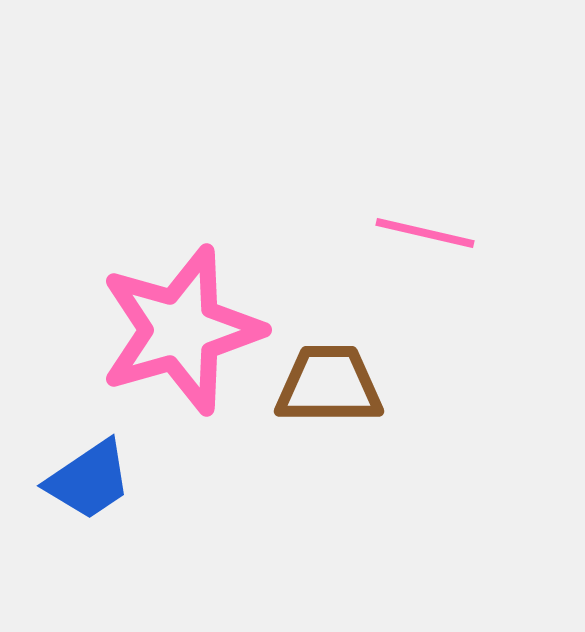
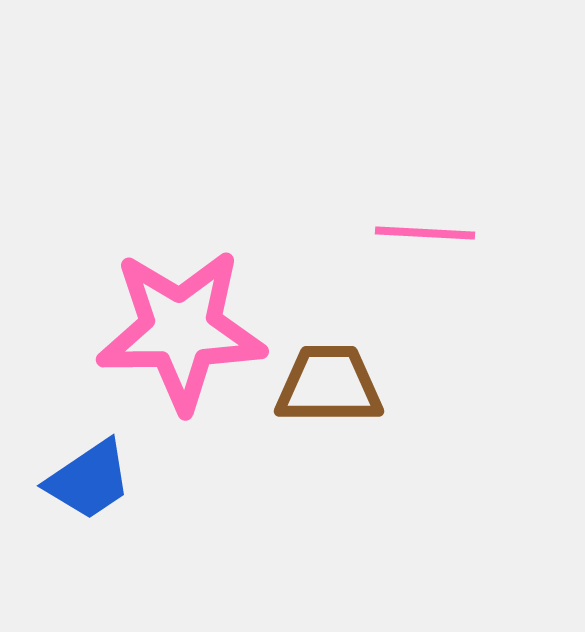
pink line: rotated 10 degrees counterclockwise
pink star: rotated 15 degrees clockwise
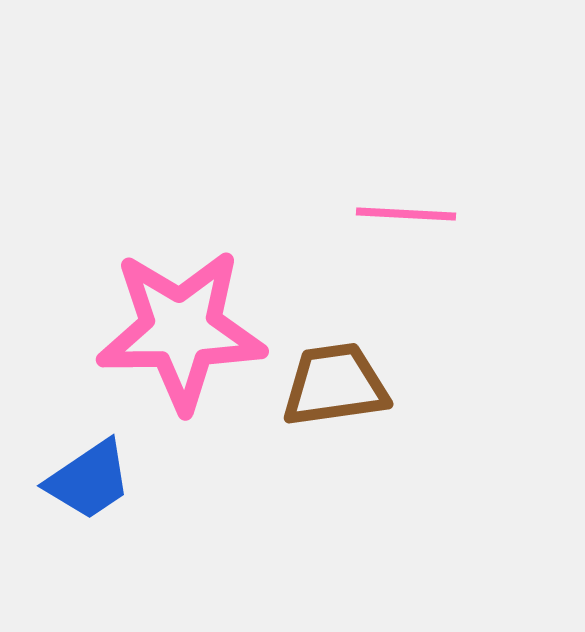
pink line: moved 19 px left, 19 px up
brown trapezoid: moved 6 px right; rotated 8 degrees counterclockwise
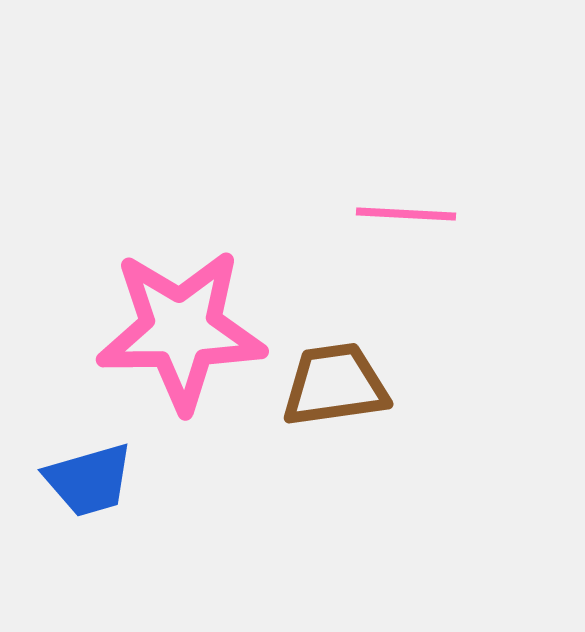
blue trapezoid: rotated 18 degrees clockwise
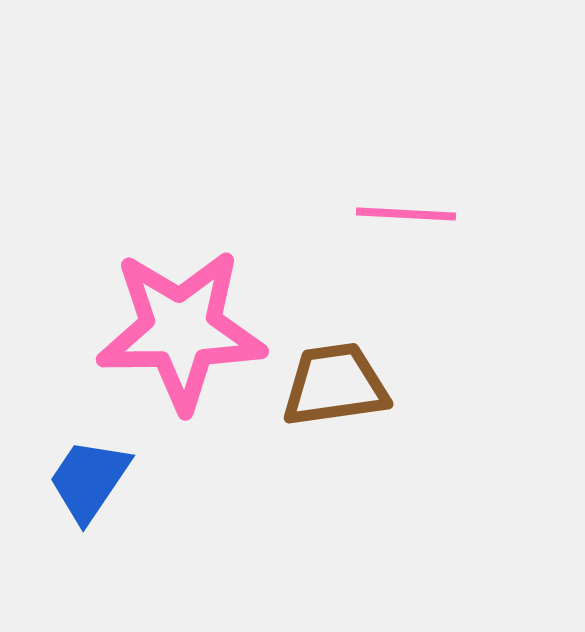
blue trapezoid: rotated 140 degrees clockwise
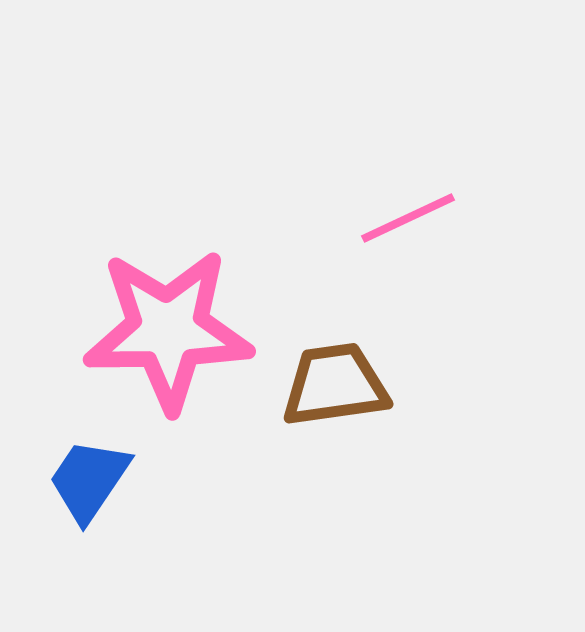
pink line: moved 2 px right, 4 px down; rotated 28 degrees counterclockwise
pink star: moved 13 px left
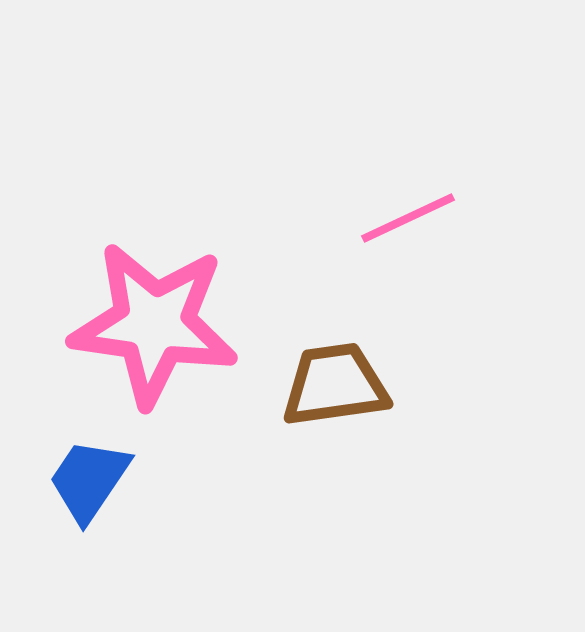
pink star: moved 14 px left, 6 px up; rotated 9 degrees clockwise
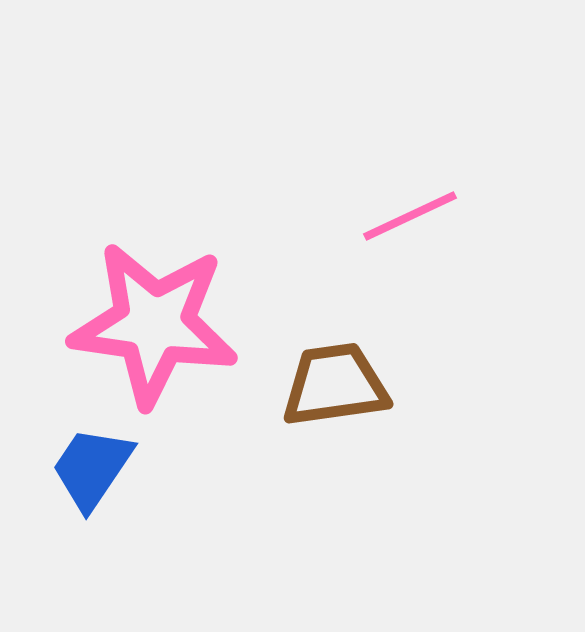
pink line: moved 2 px right, 2 px up
blue trapezoid: moved 3 px right, 12 px up
